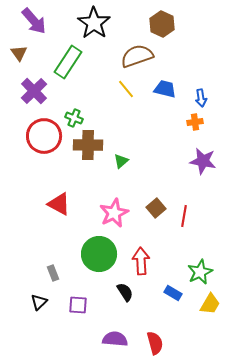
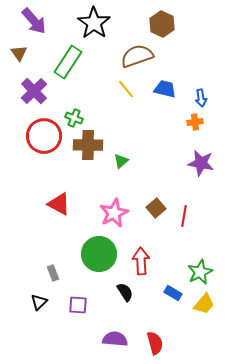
purple star: moved 2 px left, 2 px down
yellow trapezoid: moved 6 px left; rotated 10 degrees clockwise
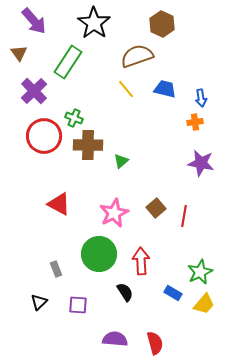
gray rectangle: moved 3 px right, 4 px up
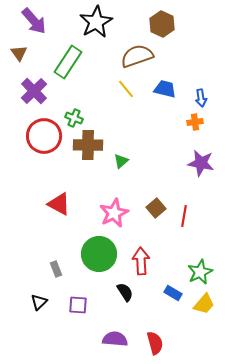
black star: moved 2 px right, 1 px up; rotated 8 degrees clockwise
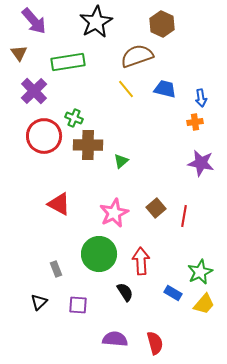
green rectangle: rotated 48 degrees clockwise
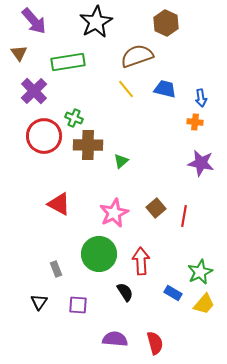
brown hexagon: moved 4 px right, 1 px up
orange cross: rotated 14 degrees clockwise
black triangle: rotated 12 degrees counterclockwise
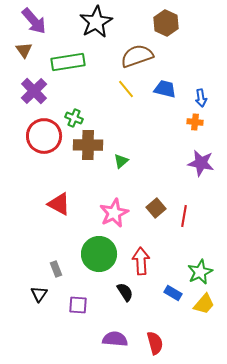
brown triangle: moved 5 px right, 3 px up
black triangle: moved 8 px up
